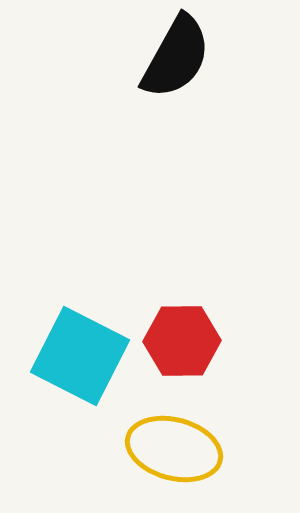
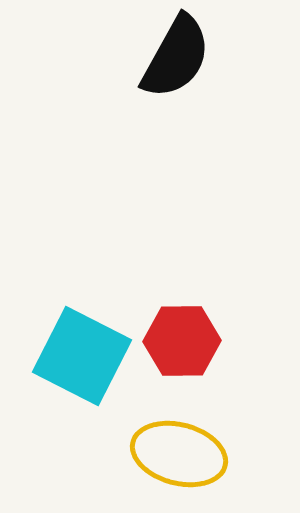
cyan square: moved 2 px right
yellow ellipse: moved 5 px right, 5 px down
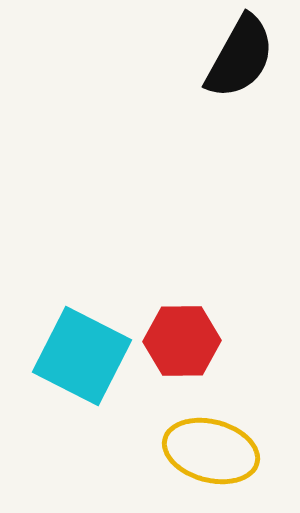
black semicircle: moved 64 px right
yellow ellipse: moved 32 px right, 3 px up
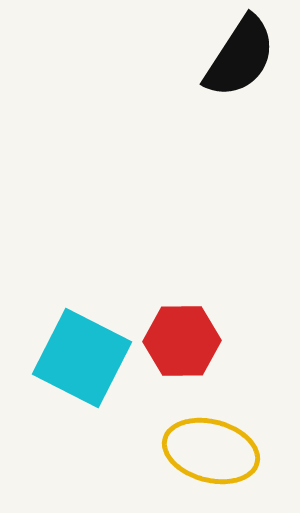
black semicircle: rotated 4 degrees clockwise
cyan square: moved 2 px down
